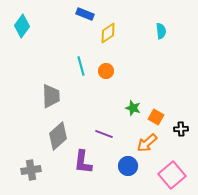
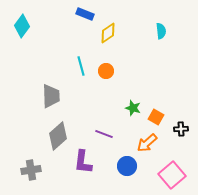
blue circle: moved 1 px left
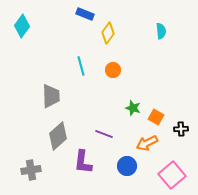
yellow diamond: rotated 20 degrees counterclockwise
orange circle: moved 7 px right, 1 px up
orange arrow: rotated 15 degrees clockwise
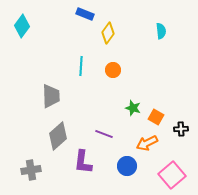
cyan line: rotated 18 degrees clockwise
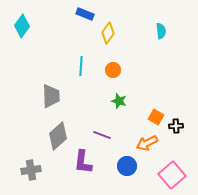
green star: moved 14 px left, 7 px up
black cross: moved 5 px left, 3 px up
purple line: moved 2 px left, 1 px down
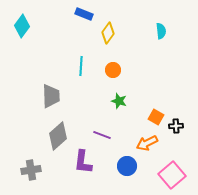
blue rectangle: moved 1 px left
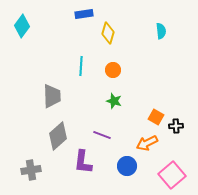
blue rectangle: rotated 30 degrees counterclockwise
yellow diamond: rotated 20 degrees counterclockwise
gray trapezoid: moved 1 px right
green star: moved 5 px left
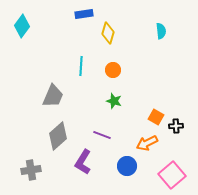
gray trapezoid: moved 1 px right; rotated 25 degrees clockwise
purple L-shape: rotated 25 degrees clockwise
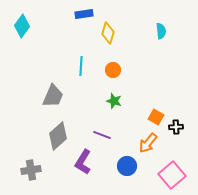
black cross: moved 1 px down
orange arrow: moved 1 px right; rotated 25 degrees counterclockwise
